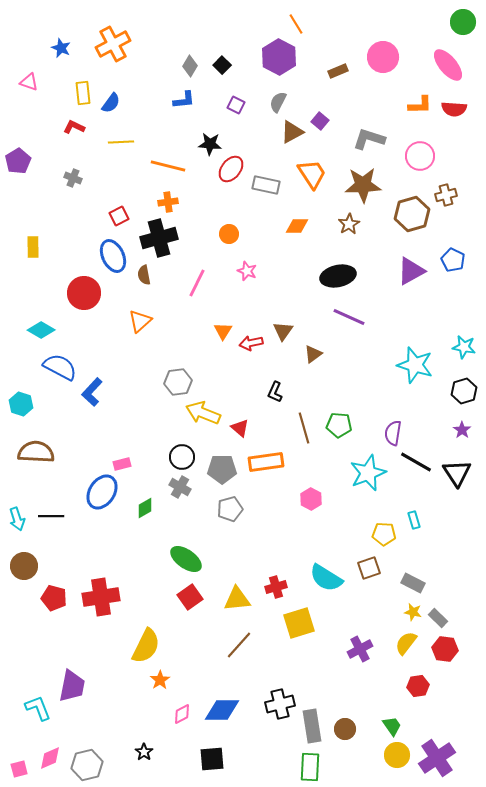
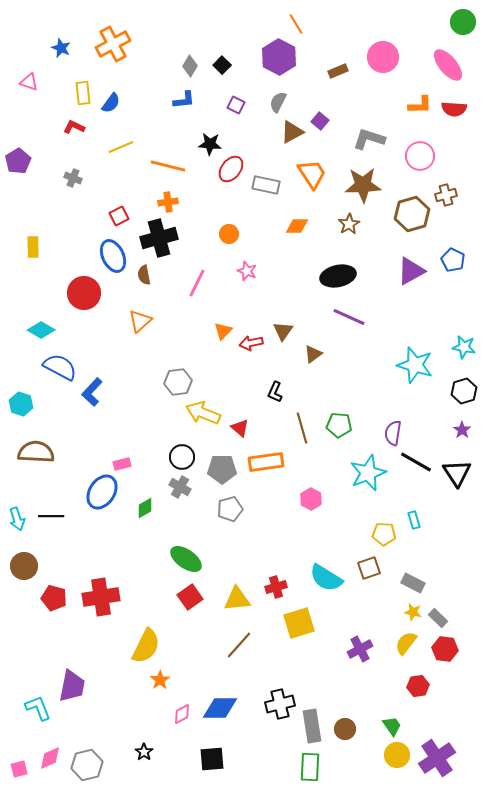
yellow line at (121, 142): moved 5 px down; rotated 20 degrees counterclockwise
orange triangle at (223, 331): rotated 12 degrees clockwise
brown line at (304, 428): moved 2 px left
blue diamond at (222, 710): moved 2 px left, 2 px up
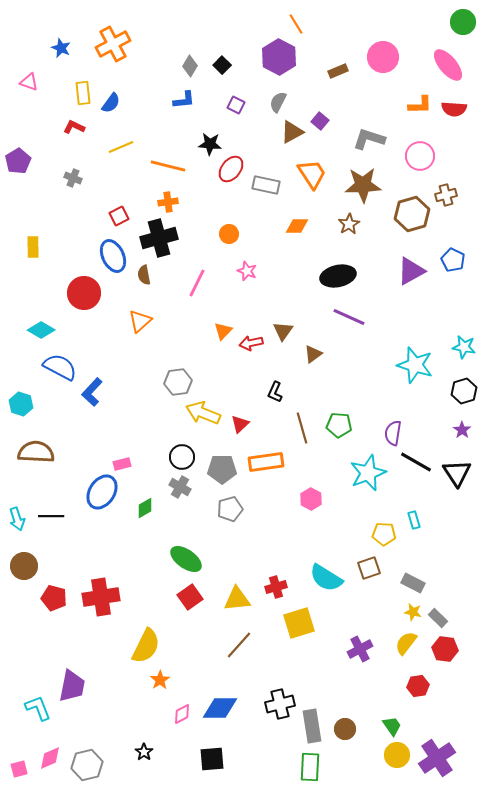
red triangle at (240, 428): moved 4 px up; rotated 36 degrees clockwise
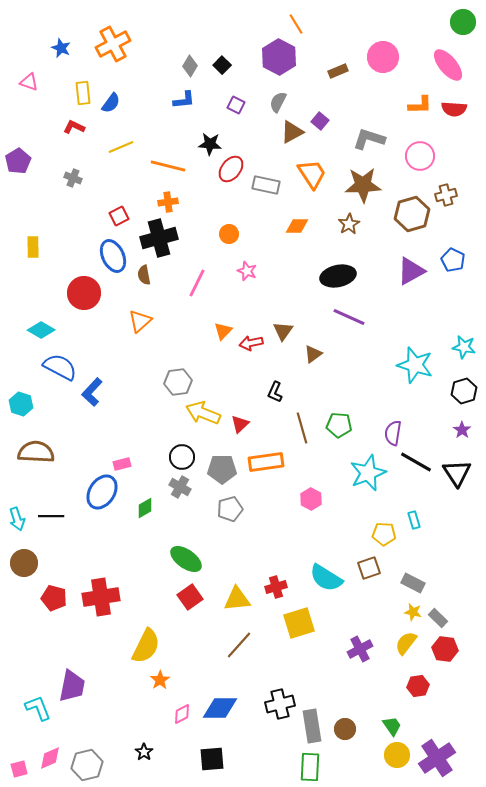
brown circle at (24, 566): moved 3 px up
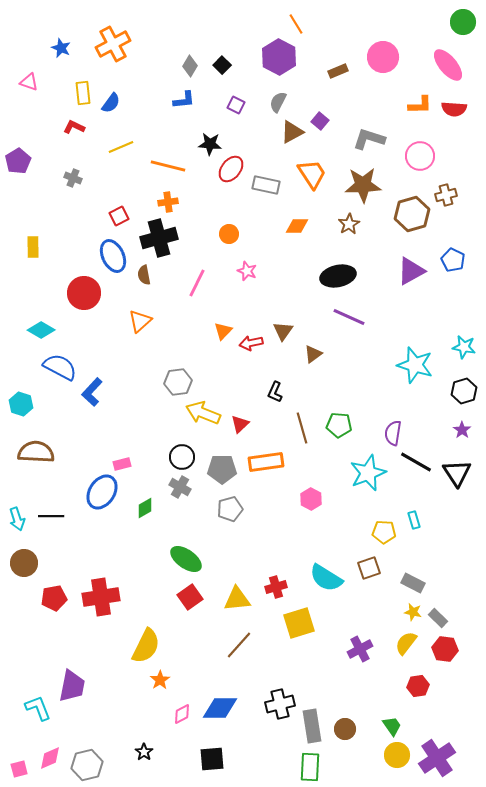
yellow pentagon at (384, 534): moved 2 px up
red pentagon at (54, 598): rotated 25 degrees counterclockwise
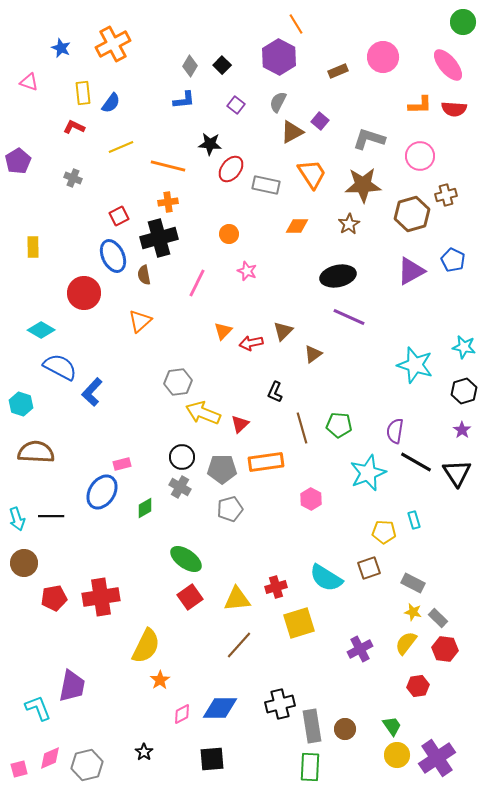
purple square at (236, 105): rotated 12 degrees clockwise
brown triangle at (283, 331): rotated 10 degrees clockwise
purple semicircle at (393, 433): moved 2 px right, 2 px up
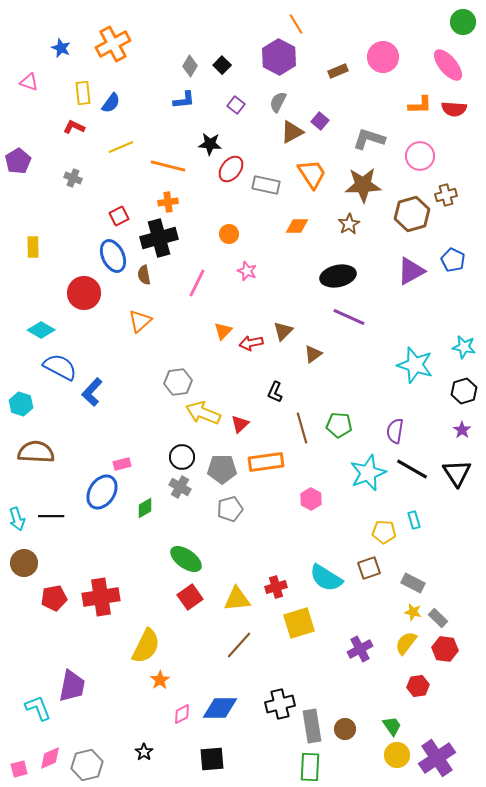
black line at (416, 462): moved 4 px left, 7 px down
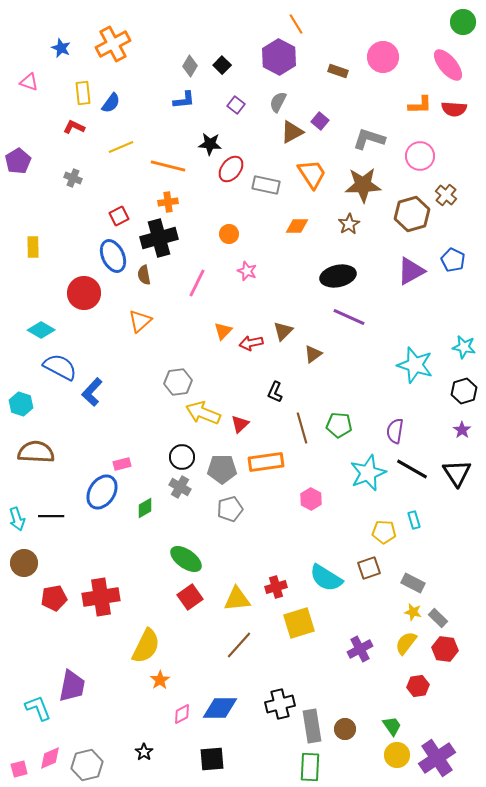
brown rectangle at (338, 71): rotated 42 degrees clockwise
brown cross at (446, 195): rotated 35 degrees counterclockwise
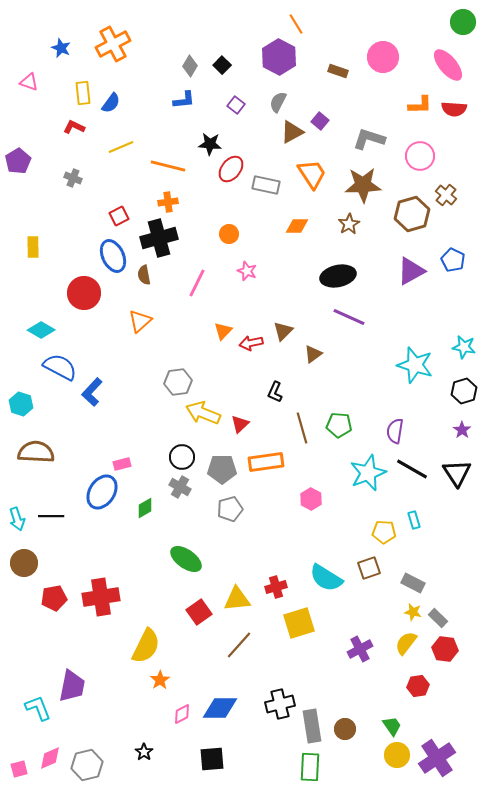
red square at (190, 597): moved 9 px right, 15 px down
